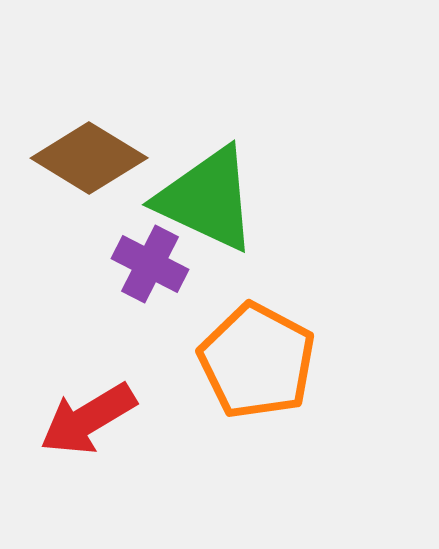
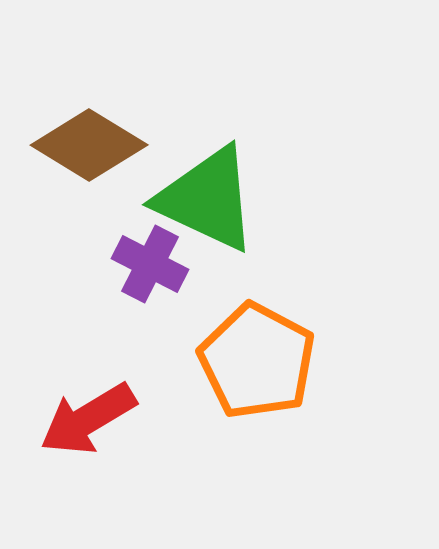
brown diamond: moved 13 px up
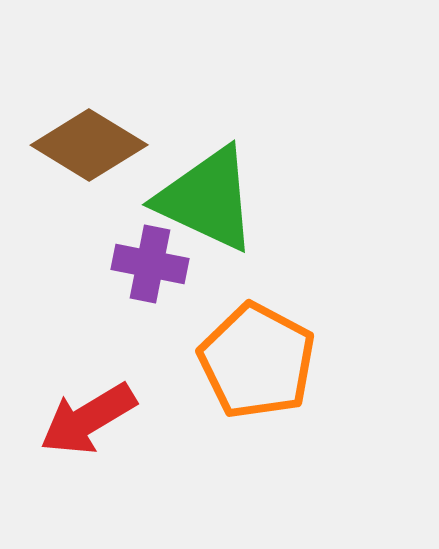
purple cross: rotated 16 degrees counterclockwise
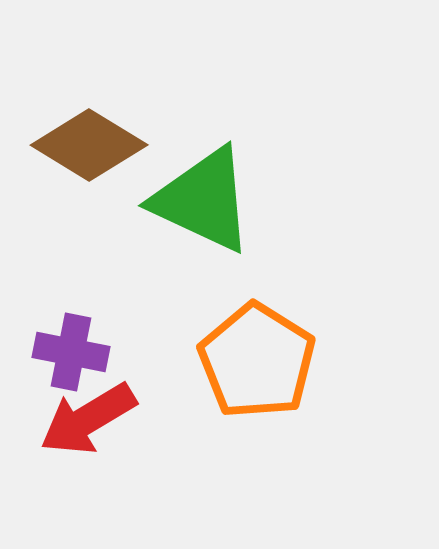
green triangle: moved 4 px left, 1 px down
purple cross: moved 79 px left, 88 px down
orange pentagon: rotated 4 degrees clockwise
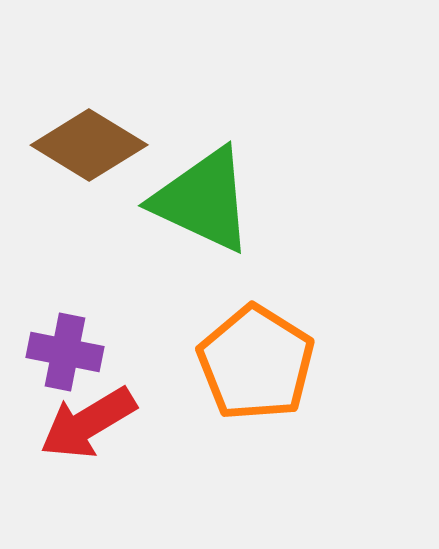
purple cross: moved 6 px left
orange pentagon: moved 1 px left, 2 px down
red arrow: moved 4 px down
